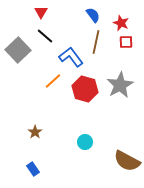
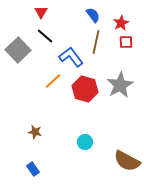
red star: rotated 21 degrees clockwise
brown star: rotated 24 degrees counterclockwise
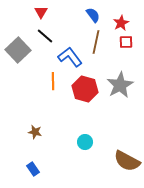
blue L-shape: moved 1 px left
orange line: rotated 48 degrees counterclockwise
